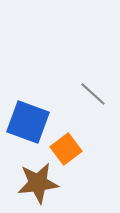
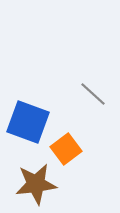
brown star: moved 2 px left, 1 px down
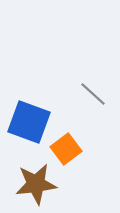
blue square: moved 1 px right
